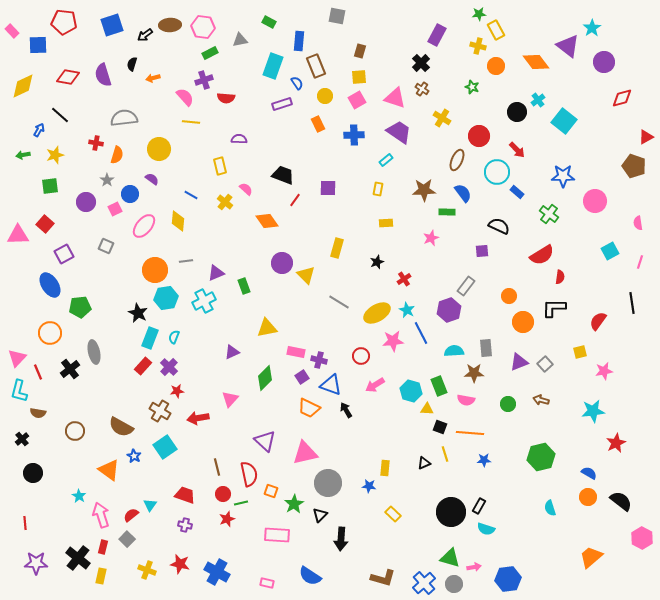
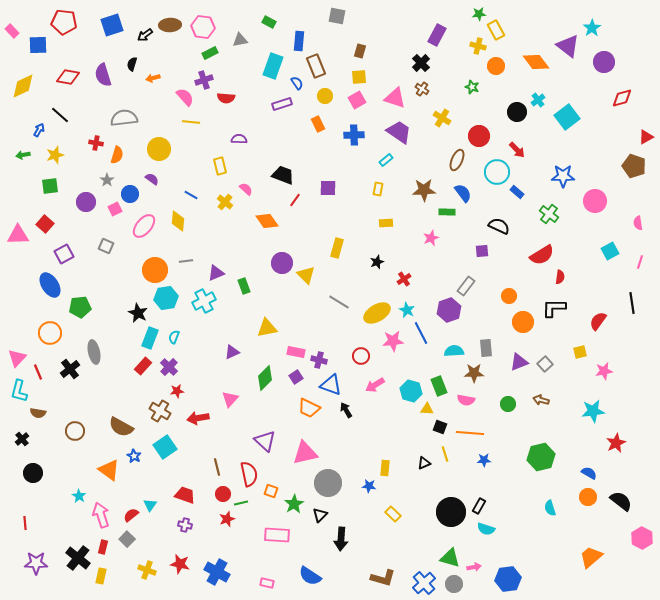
cyan square at (564, 121): moved 3 px right, 4 px up; rotated 15 degrees clockwise
purple square at (302, 377): moved 6 px left
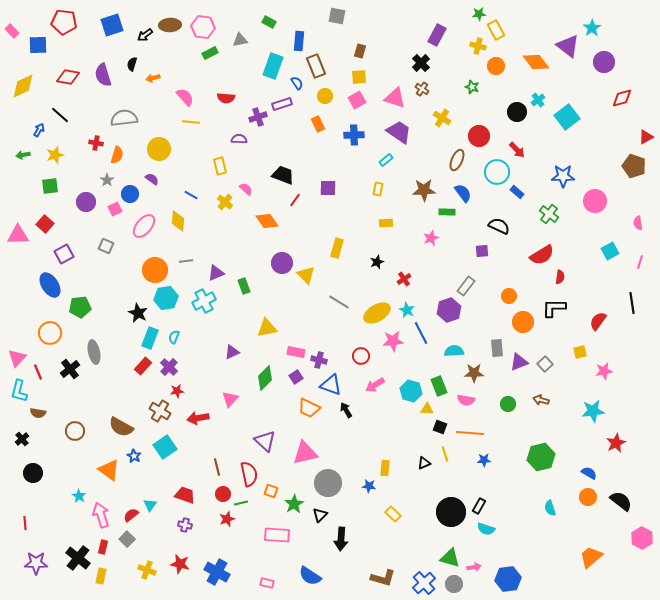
purple cross at (204, 80): moved 54 px right, 37 px down
gray rectangle at (486, 348): moved 11 px right
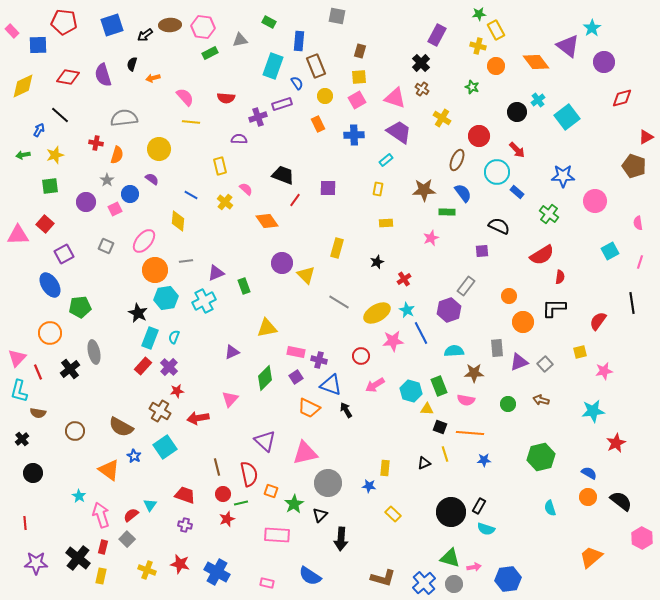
pink ellipse at (144, 226): moved 15 px down
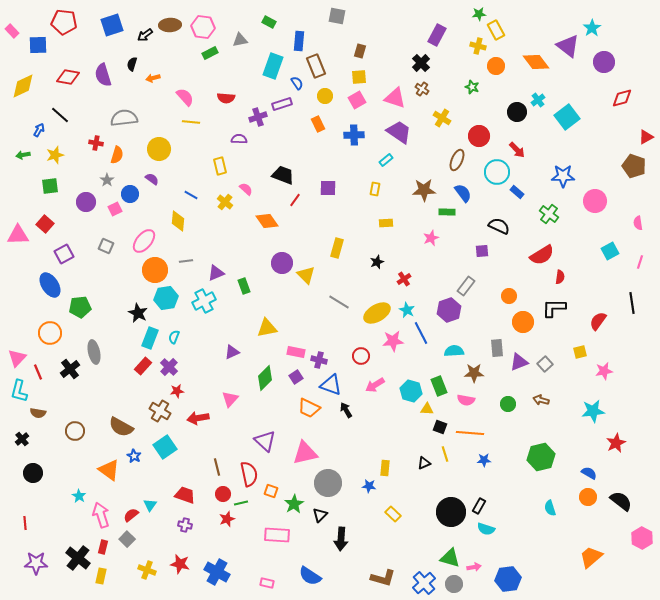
yellow rectangle at (378, 189): moved 3 px left
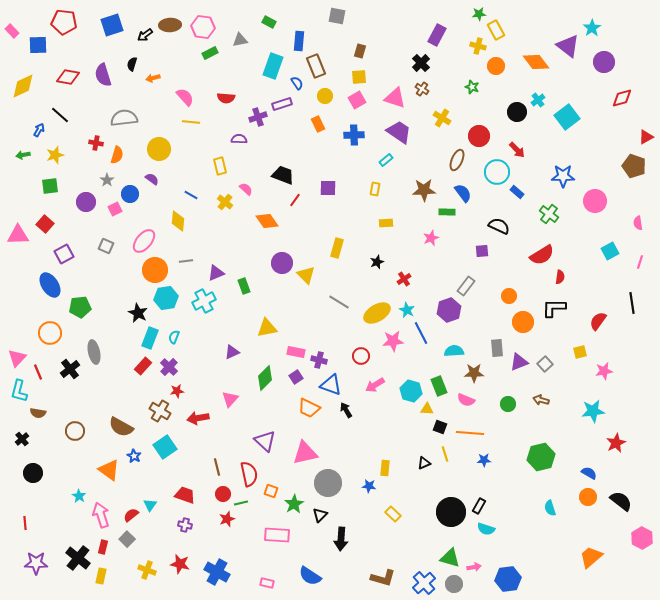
pink semicircle at (466, 400): rotated 12 degrees clockwise
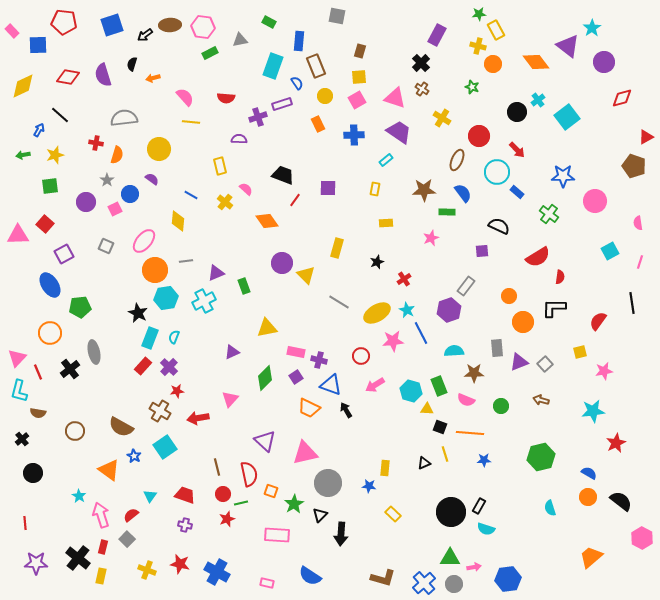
orange circle at (496, 66): moved 3 px left, 2 px up
red semicircle at (542, 255): moved 4 px left, 2 px down
green circle at (508, 404): moved 7 px left, 2 px down
cyan triangle at (150, 505): moved 9 px up
black arrow at (341, 539): moved 5 px up
green triangle at (450, 558): rotated 15 degrees counterclockwise
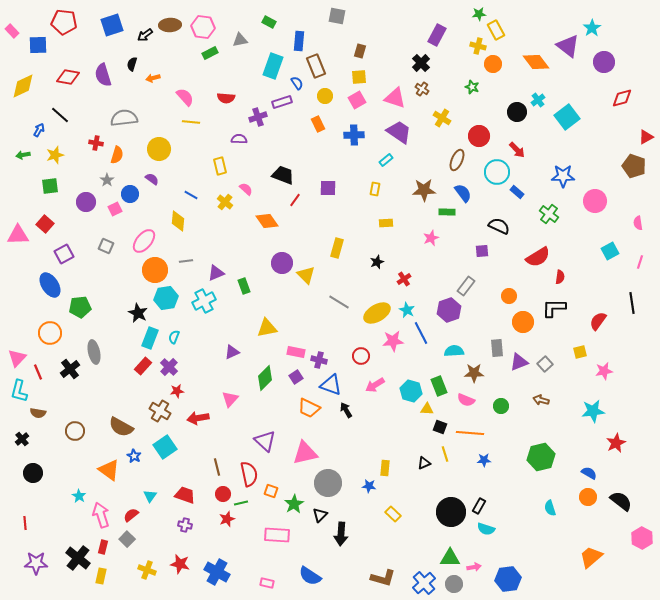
purple rectangle at (282, 104): moved 2 px up
